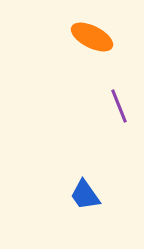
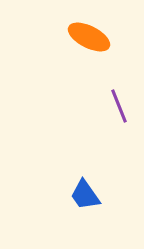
orange ellipse: moved 3 px left
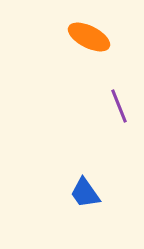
blue trapezoid: moved 2 px up
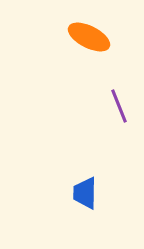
blue trapezoid: rotated 36 degrees clockwise
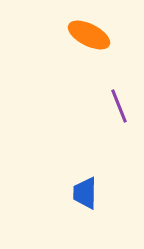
orange ellipse: moved 2 px up
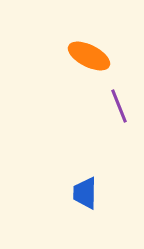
orange ellipse: moved 21 px down
